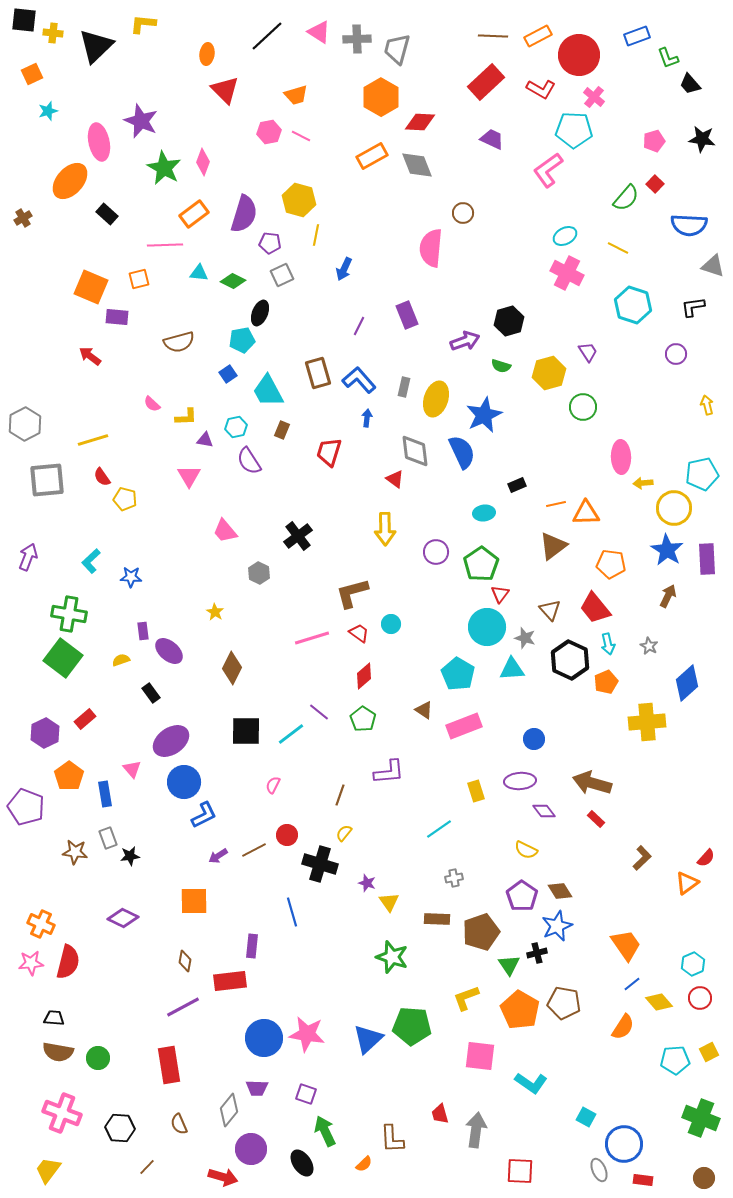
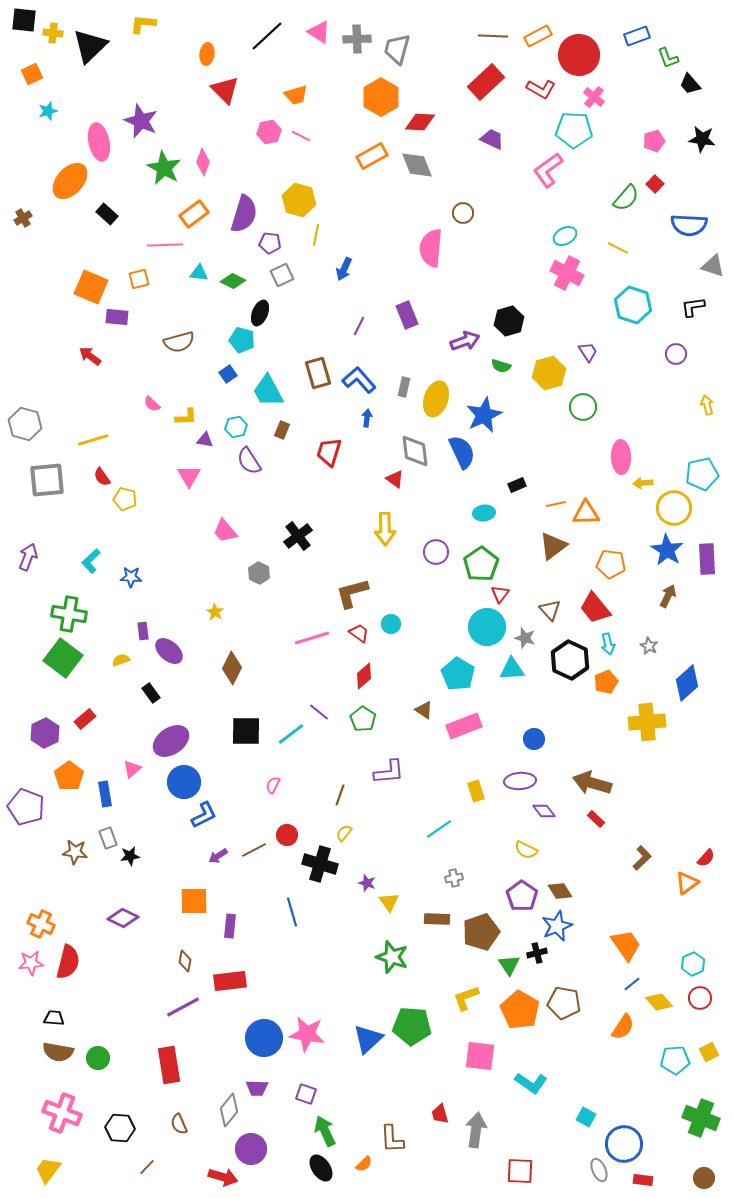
black triangle at (96, 46): moved 6 px left
cyan pentagon at (242, 340): rotated 25 degrees clockwise
gray hexagon at (25, 424): rotated 16 degrees counterclockwise
pink triangle at (132, 769): rotated 30 degrees clockwise
purple rectangle at (252, 946): moved 22 px left, 20 px up
black ellipse at (302, 1163): moved 19 px right, 5 px down
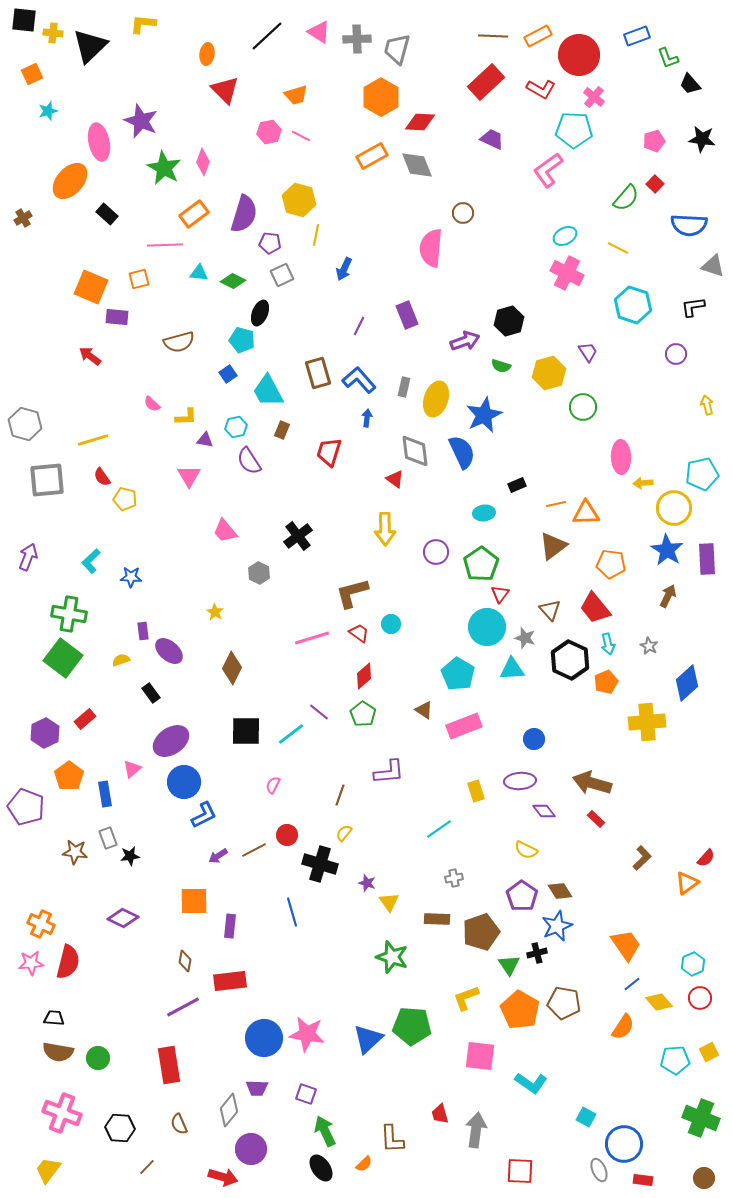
green pentagon at (363, 719): moved 5 px up
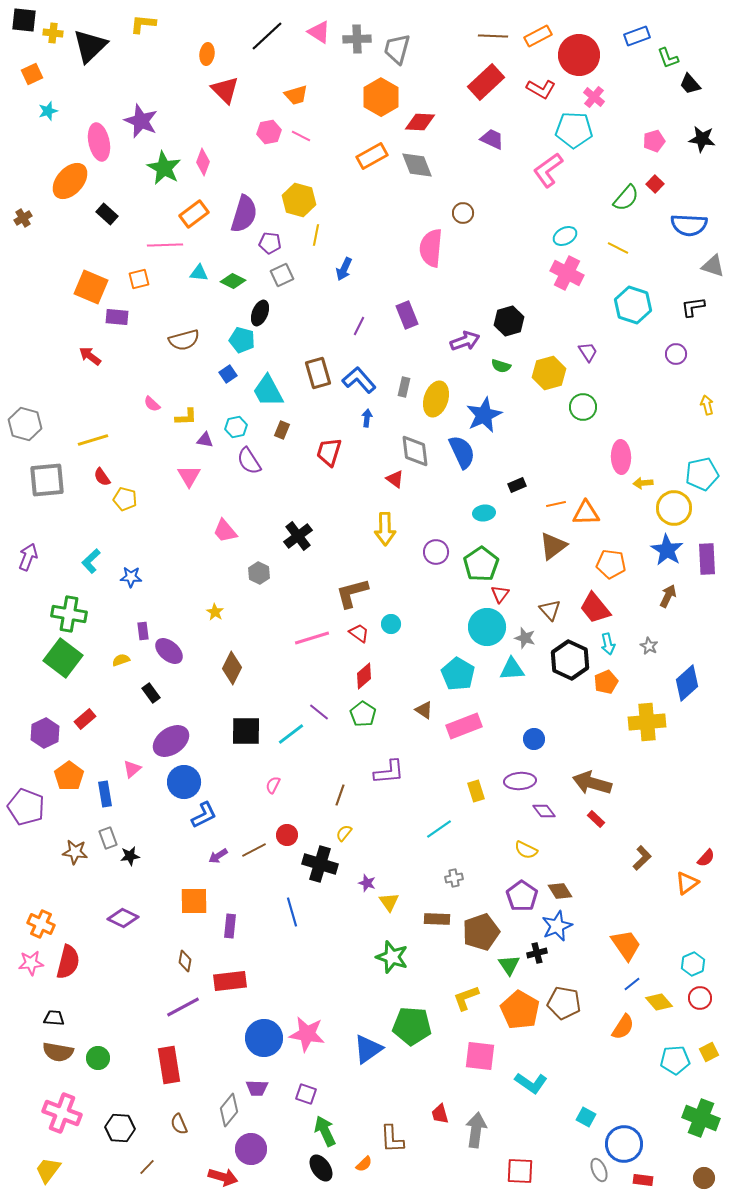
brown semicircle at (179, 342): moved 5 px right, 2 px up
blue triangle at (368, 1039): moved 10 px down; rotated 8 degrees clockwise
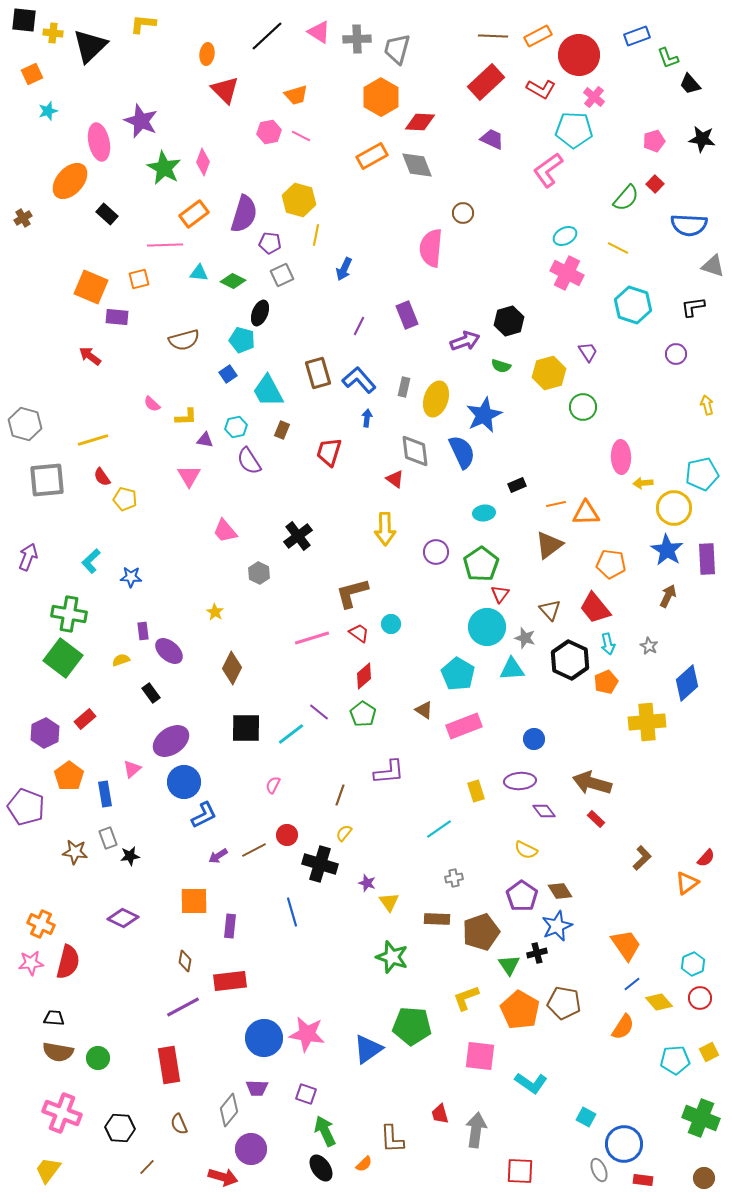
brown triangle at (553, 546): moved 4 px left, 1 px up
black square at (246, 731): moved 3 px up
